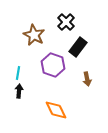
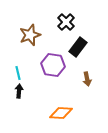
brown star: moved 4 px left; rotated 25 degrees clockwise
purple hexagon: rotated 10 degrees counterclockwise
cyan line: rotated 24 degrees counterclockwise
orange diamond: moved 5 px right, 3 px down; rotated 60 degrees counterclockwise
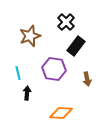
brown star: moved 1 px down
black rectangle: moved 2 px left, 1 px up
purple hexagon: moved 1 px right, 4 px down
black arrow: moved 8 px right, 2 px down
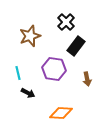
black arrow: moved 1 px right; rotated 112 degrees clockwise
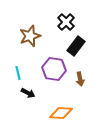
brown arrow: moved 7 px left
